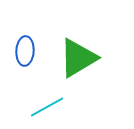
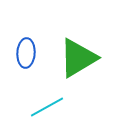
blue ellipse: moved 1 px right, 2 px down
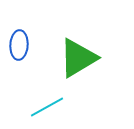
blue ellipse: moved 7 px left, 8 px up
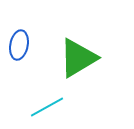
blue ellipse: rotated 8 degrees clockwise
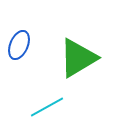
blue ellipse: rotated 12 degrees clockwise
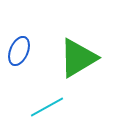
blue ellipse: moved 6 px down
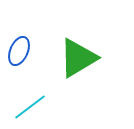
cyan line: moved 17 px left; rotated 8 degrees counterclockwise
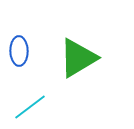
blue ellipse: rotated 24 degrees counterclockwise
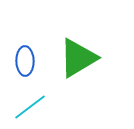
blue ellipse: moved 6 px right, 10 px down
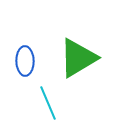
cyan line: moved 18 px right, 4 px up; rotated 76 degrees counterclockwise
